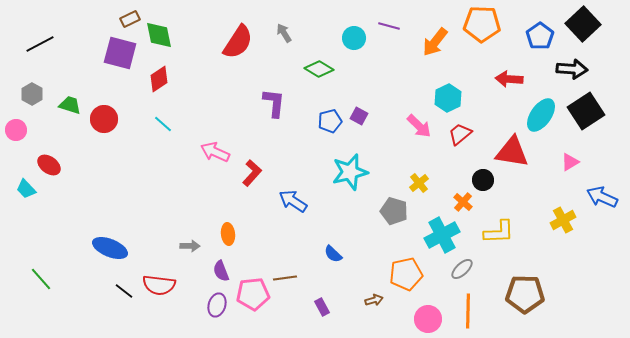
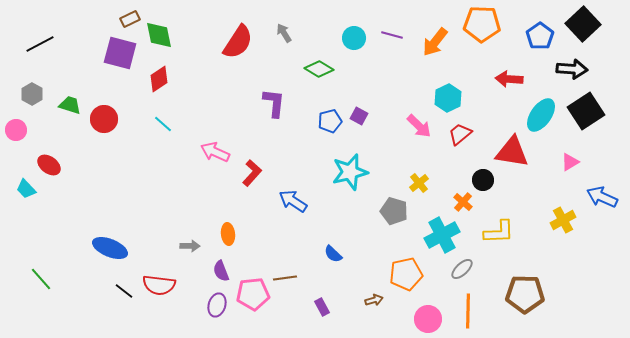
purple line at (389, 26): moved 3 px right, 9 px down
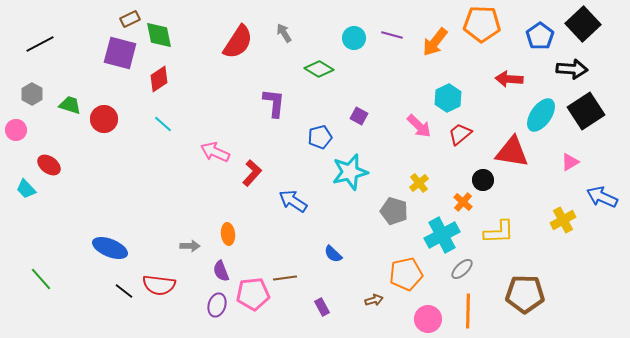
blue pentagon at (330, 121): moved 10 px left, 16 px down
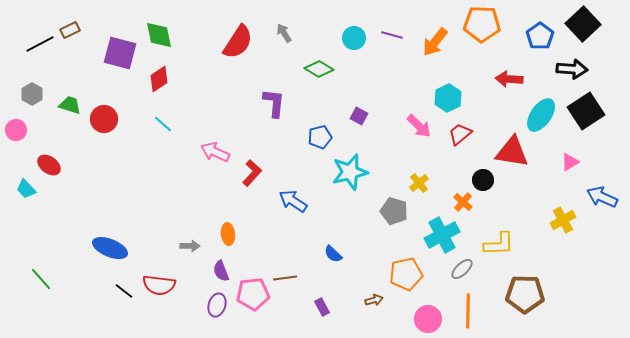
brown rectangle at (130, 19): moved 60 px left, 11 px down
yellow L-shape at (499, 232): moved 12 px down
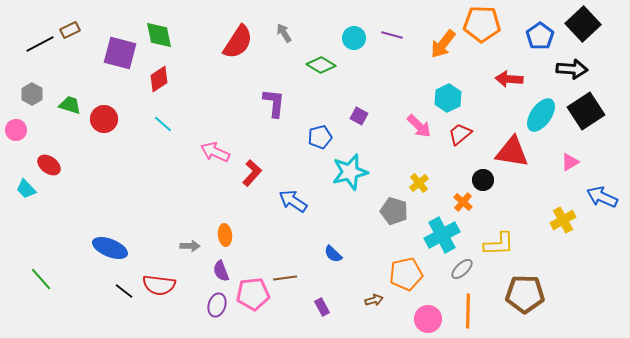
orange arrow at (435, 42): moved 8 px right, 2 px down
green diamond at (319, 69): moved 2 px right, 4 px up
orange ellipse at (228, 234): moved 3 px left, 1 px down
